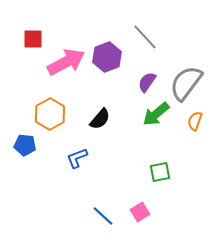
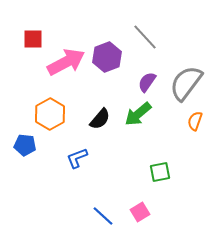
green arrow: moved 18 px left
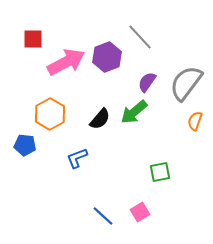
gray line: moved 5 px left
green arrow: moved 4 px left, 2 px up
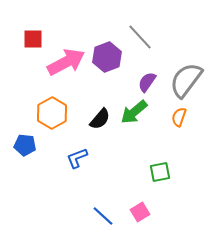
gray semicircle: moved 3 px up
orange hexagon: moved 2 px right, 1 px up
orange semicircle: moved 16 px left, 4 px up
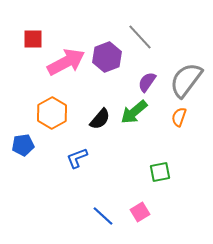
blue pentagon: moved 2 px left; rotated 15 degrees counterclockwise
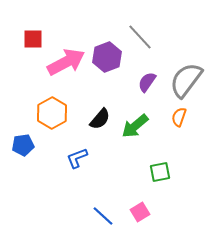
green arrow: moved 1 px right, 14 px down
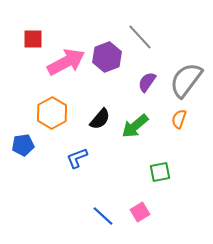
orange semicircle: moved 2 px down
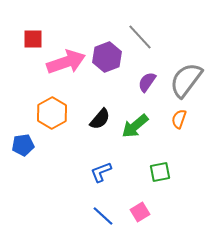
pink arrow: rotated 9 degrees clockwise
blue L-shape: moved 24 px right, 14 px down
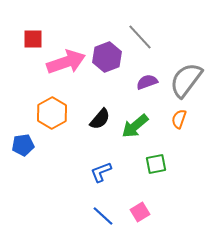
purple semicircle: rotated 35 degrees clockwise
green square: moved 4 px left, 8 px up
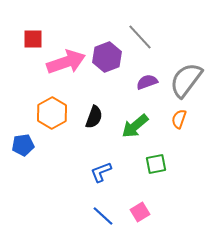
black semicircle: moved 6 px left, 2 px up; rotated 20 degrees counterclockwise
